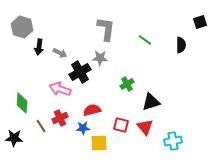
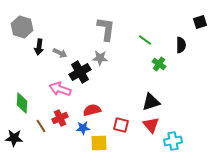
green cross: moved 32 px right, 20 px up; rotated 24 degrees counterclockwise
red triangle: moved 6 px right, 2 px up
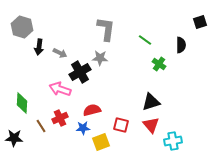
yellow square: moved 2 px right, 1 px up; rotated 18 degrees counterclockwise
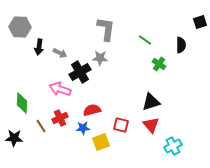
gray hexagon: moved 2 px left; rotated 15 degrees counterclockwise
cyan cross: moved 5 px down; rotated 18 degrees counterclockwise
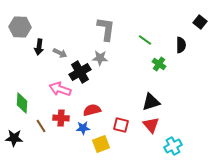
black square: rotated 32 degrees counterclockwise
red cross: moved 1 px right; rotated 28 degrees clockwise
yellow square: moved 2 px down
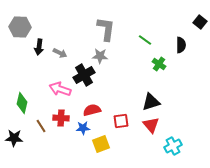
gray star: moved 2 px up
black cross: moved 4 px right, 3 px down
green diamond: rotated 10 degrees clockwise
red square: moved 4 px up; rotated 21 degrees counterclockwise
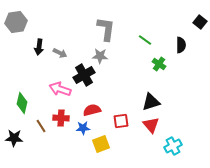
gray hexagon: moved 4 px left, 5 px up; rotated 10 degrees counterclockwise
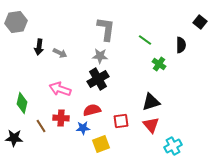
black cross: moved 14 px right, 4 px down
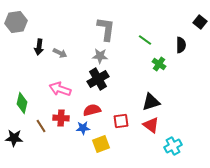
red triangle: rotated 12 degrees counterclockwise
